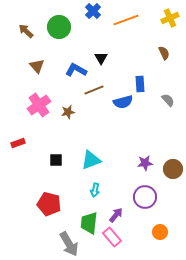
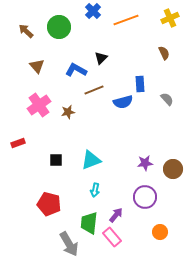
black triangle: rotated 16 degrees clockwise
gray semicircle: moved 1 px left, 1 px up
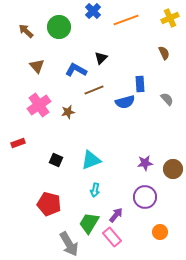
blue semicircle: moved 2 px right
black square: rotated 24 degrees clockwise
green trapezoid: rotated 25 degrees clockwise
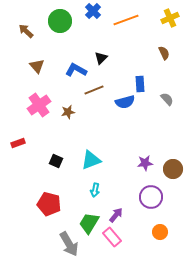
green circle: moved 1 px right, 6 px up
black square: moved 1 px down
purple circle: moved 6 px right
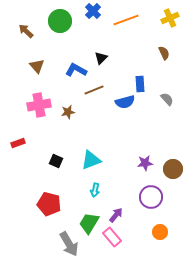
pink cross: rotated 25 degrees clockwise
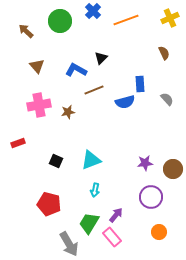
orange circle: moved 1 px left
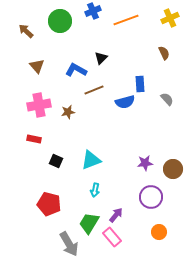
blue cross: rotated 21 degrees clockwise
red rectangle: moved 16 px right, 4 px up; rotated 32 degrees clockwise
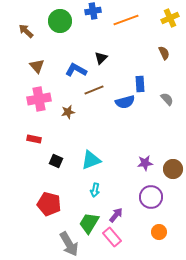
blue cross: rotated 14 degrees clockwise
pink cross: moved 6 px up
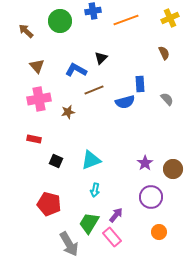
purple star: rotated 28 degrees counterclockwise
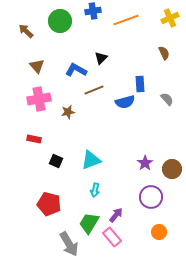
brown circle: moved 1 px left
